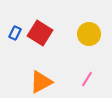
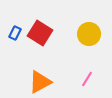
orange triangle: moved 1 px left
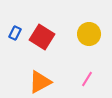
red square: moved 2 px right, 4 px down
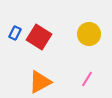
red square: moved 3 px left
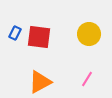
red square: rotated 25 degrees counterclockwise
